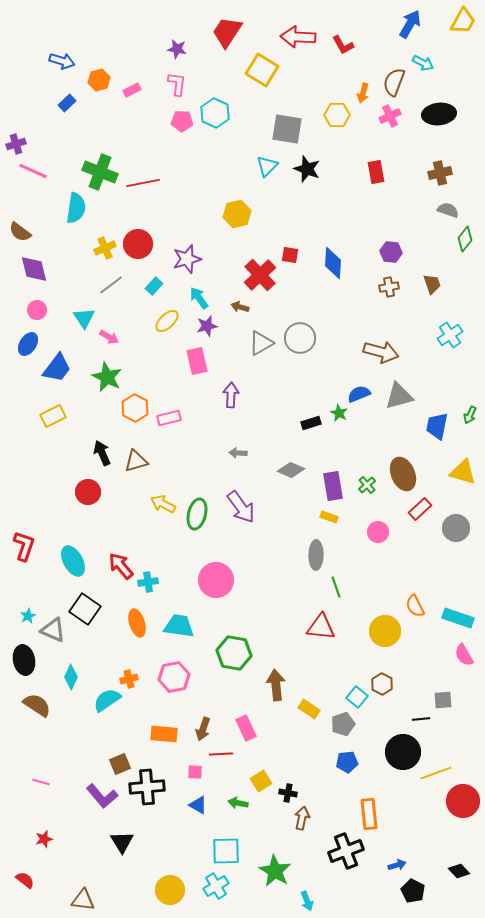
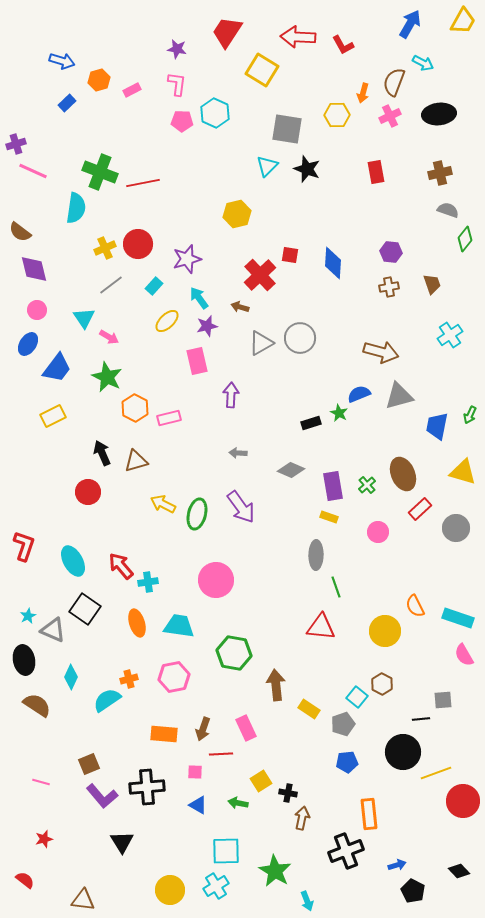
brown square at (120, 764): moved 31 px left
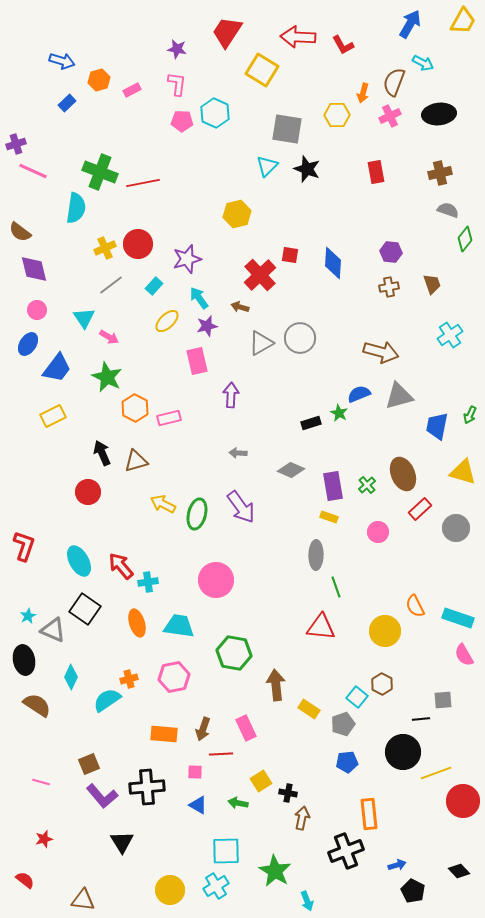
cyan ellipse at (73, 561): moved 6 px right
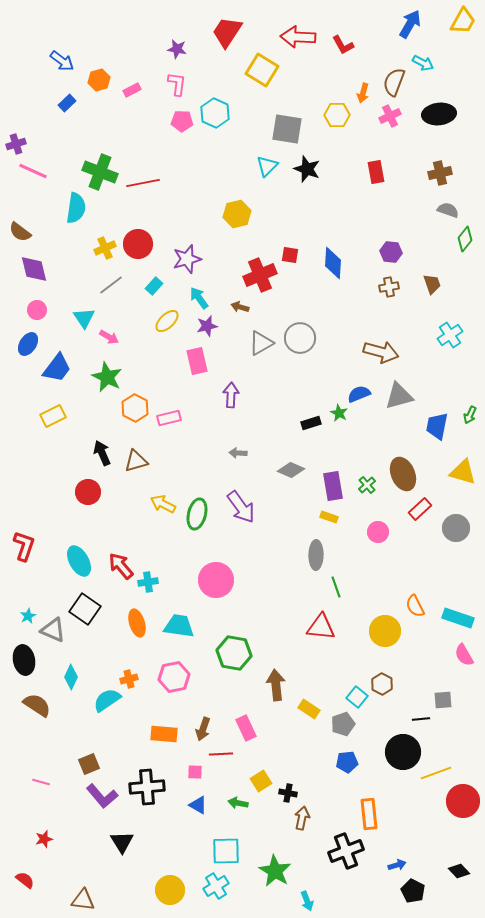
blue arrow at (62, 61): rotated 20 degrees clockwise
red cross at (260, 275): rotated 20 degrees clockwise
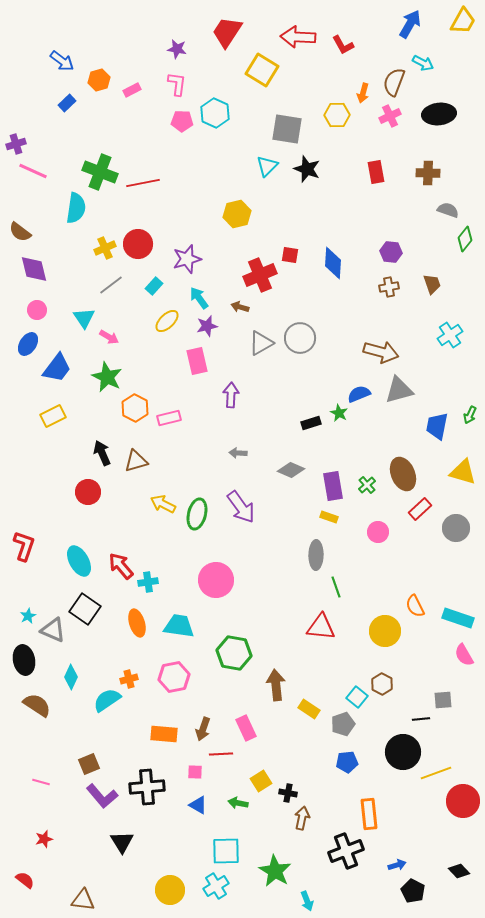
brown cross at (440, 173): moved 12 px left; rotated 15 degrees clockwise
gray triangle at (399, 396): moved 6 px up
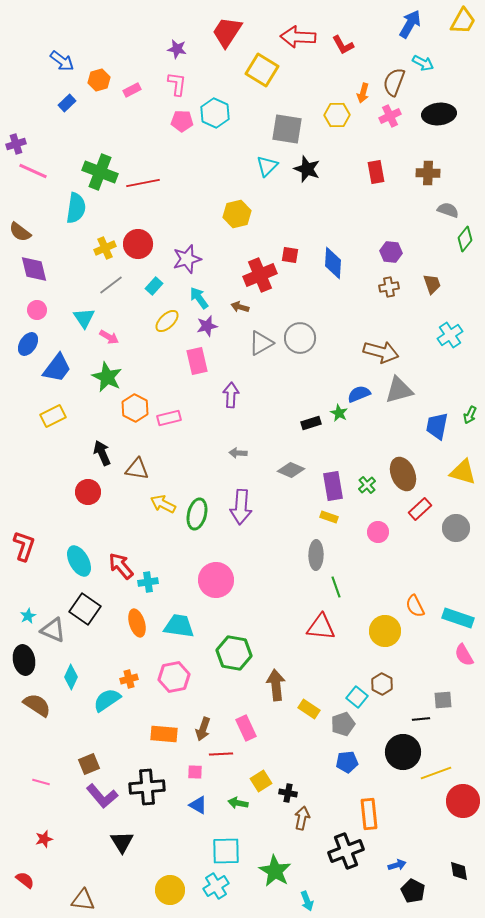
brown triangle at (136, 461): moved 1 px right, 8 px down; rotated 25 degrees clockwise
purple arrow at (241, 507): rotated 40 degrees clockwise
black diamond at (459, 871): rotated 35 degrees clockwise
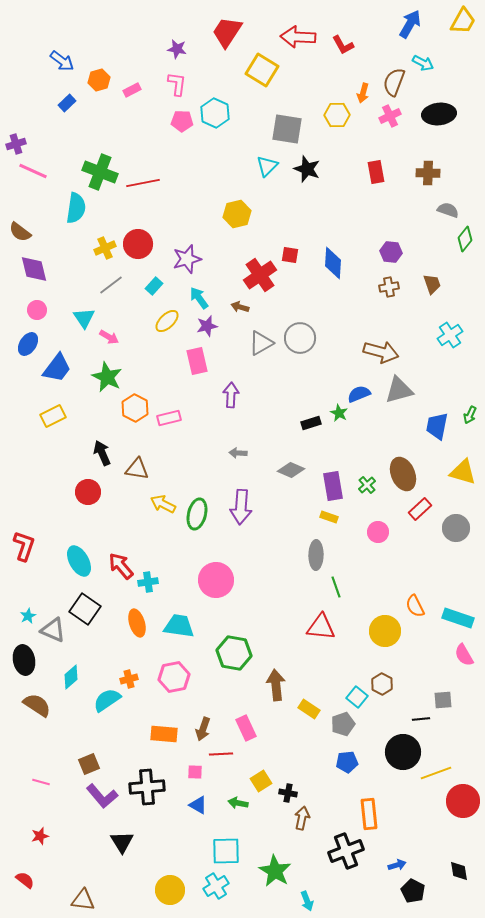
red cross at (260, 275): rotated 12 degrees counterclockwise
cyan diamond at (71, 677): rotated 25 degrees clockwise
red star at (44, 839): moved 4 px left, 3 px up
